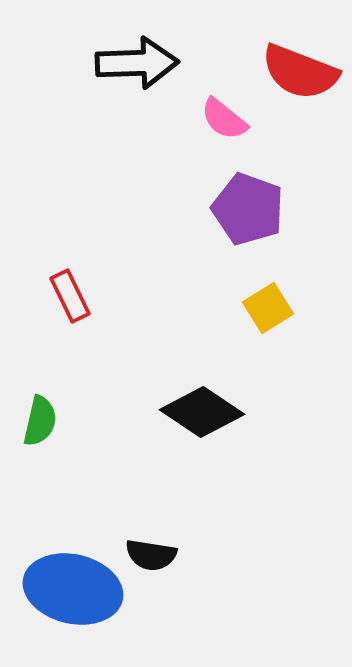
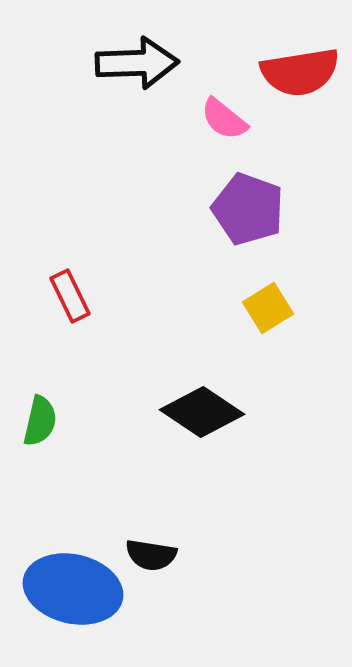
red semicircle: rotated 30 degrees counterclockwise
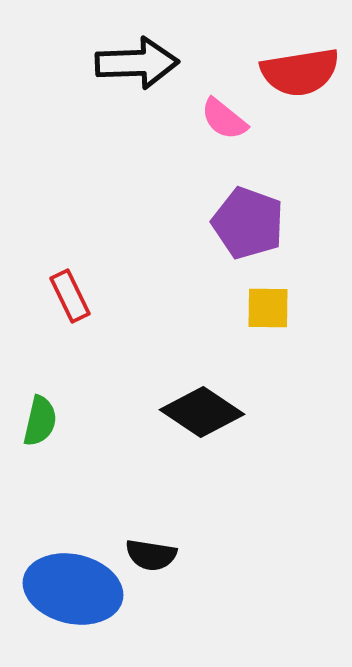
purple pentagon: moved 14 px down
yellow square: rotated 33 degrees clockwise
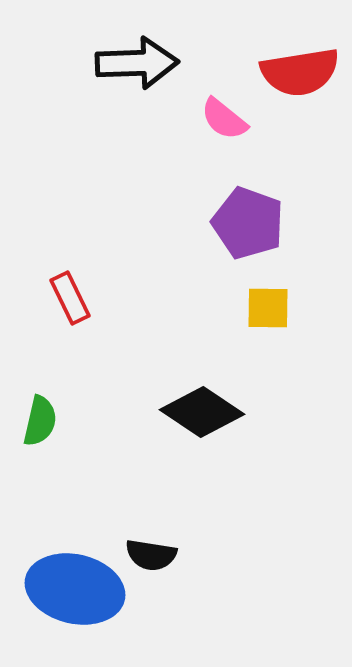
red rectangle: moved 2 px down
blue ellipse: moved 2 px right
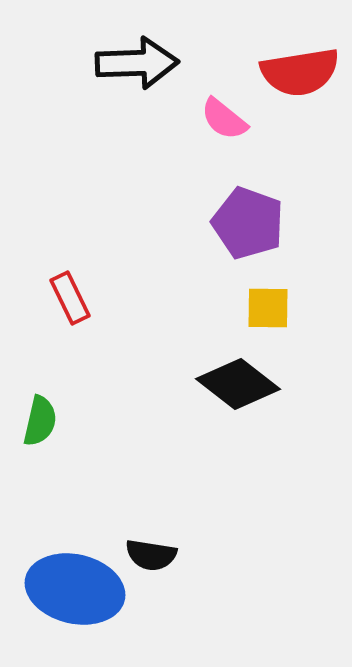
black diamond: moved 36 px right, 28 px up; rotated 4 degrees clockwise
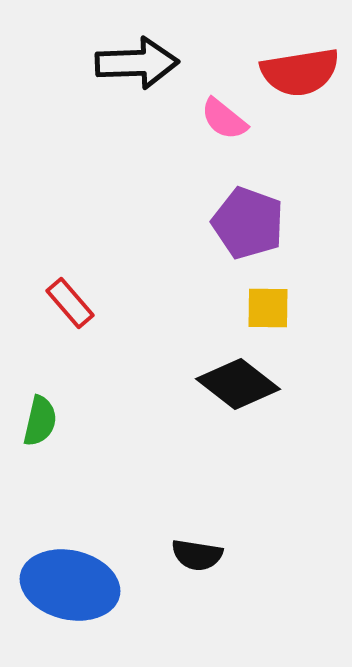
red rectangle: moved 5 px down; rotated 15 degrees counterclockwise
black semicircle: moved 46 px right
blue ellipse: moved 5 px left, 4 px up
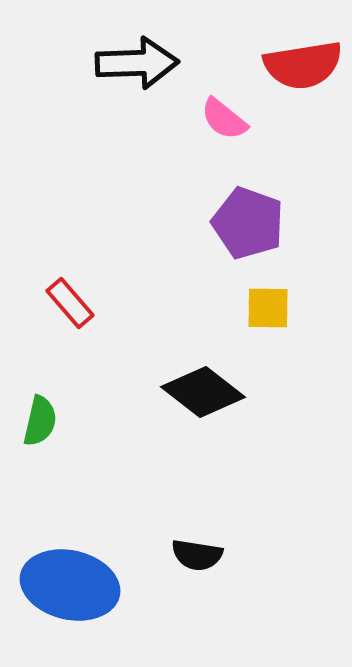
red semicircle: moved 3 px right, 7 px up
black diamond: moved 35 px left, 8 px down
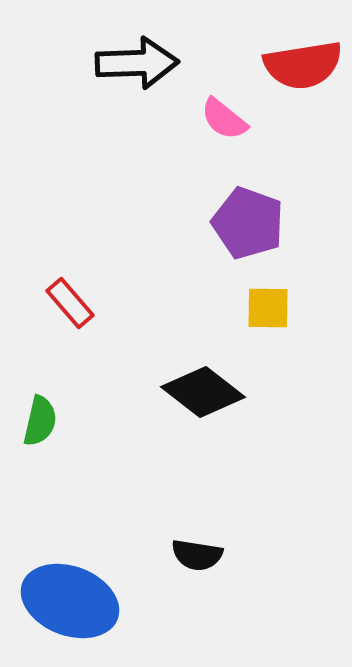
blue ellipse: moved 16 px down; rotated 8 degrees clockwise
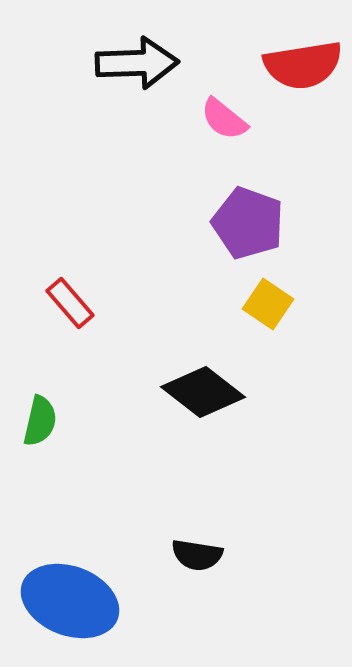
yellow square: moved 4 px up; rotated 33 degrees clockwise
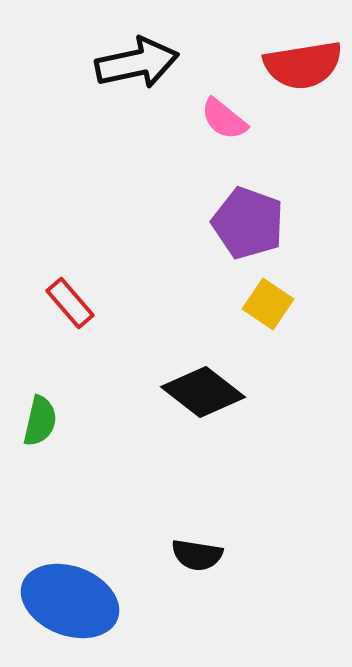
black arrow: rotated 10 degrees counterclockwise
